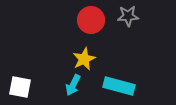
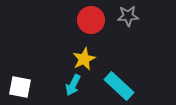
cyan rectangle: rotated 28 degrees clockwise
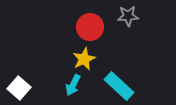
red circle: moved 1 px left, 7 px down
white square: moved 1 px left, 1 px down; rotated 30 degrees clockwise
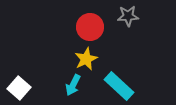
yellow star: moved 2 px right
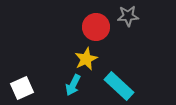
red circle: moved 6 px right
white square: moved 3 px right; rotated 25 degrees clockwise
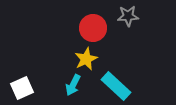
red circle: moved 3 px left, 1 px down
cyan rectangle: moved 3 px left
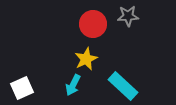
red circle: moved 4 px up
cyan rectangle: moved 7 px right
